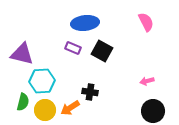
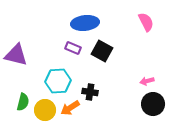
purple triangle: moved 6 px left, 1 px down
cyan hexagon: moved 16 px right
black circle: moved 7 px up
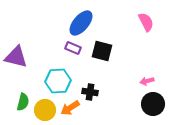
blue ellipse: moved 4 px left; rotated 44 degrees counterclockwise
black square: rotated 15 degrees counterclockwise
purple triangle: moved 2 px down
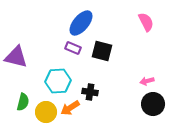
yellow circle: moved 1 px right, 2 px down
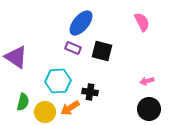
pink semicircle: moved 4 px left
purple triangle: rotated 20 degrees clockwise
black circle: moved 4 px left, 5 px down
yellow circle: moved 1 px left
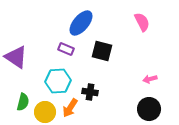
purple rectangle: moved 7 px left, 1 px down
pink arrow: moved 3 px right, 2 px up
orange arrow: rotated 24 degrees counterclockwise
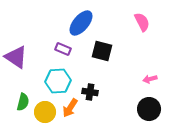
purple rectangle: moved 3 px left
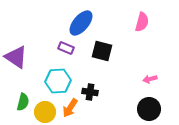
pink semicircle: rotated 42 degrees clockwise
purple rectangle: moved 3 px right, 1 px up
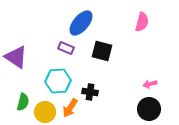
pink arrow: moved 5 px down
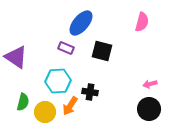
orange arrow: moved 2 px up
